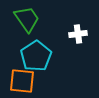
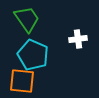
white cross: moved 5 px down
cyan pentagon: moved 3 px left, 1 px up; rotated 16 degrees counterclockwise
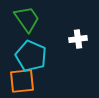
cyan pentagon: moved 2 px left, 1 px down
orange square: rotated 12 degrees counterclockwise
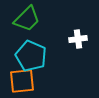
green trapezoid: rotated 80 degrees clockwise
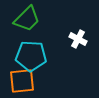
white cross: rotated 36 degrees clockwise
cyan pentagon: rotated 20 degrees counterclockwise
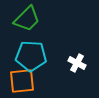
white cross: moved 1 px left, 24 px down
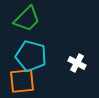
cyan pentagon: rotated 12 degrees clockwise
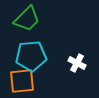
cyan pentagon: rotated 20 degrees counterclockwise
